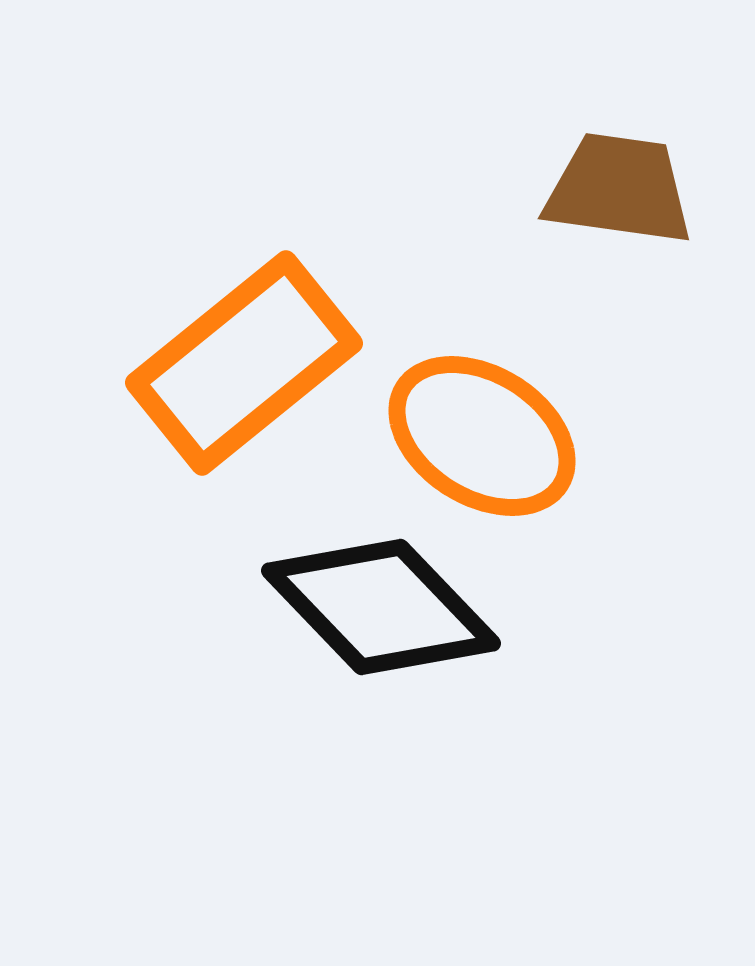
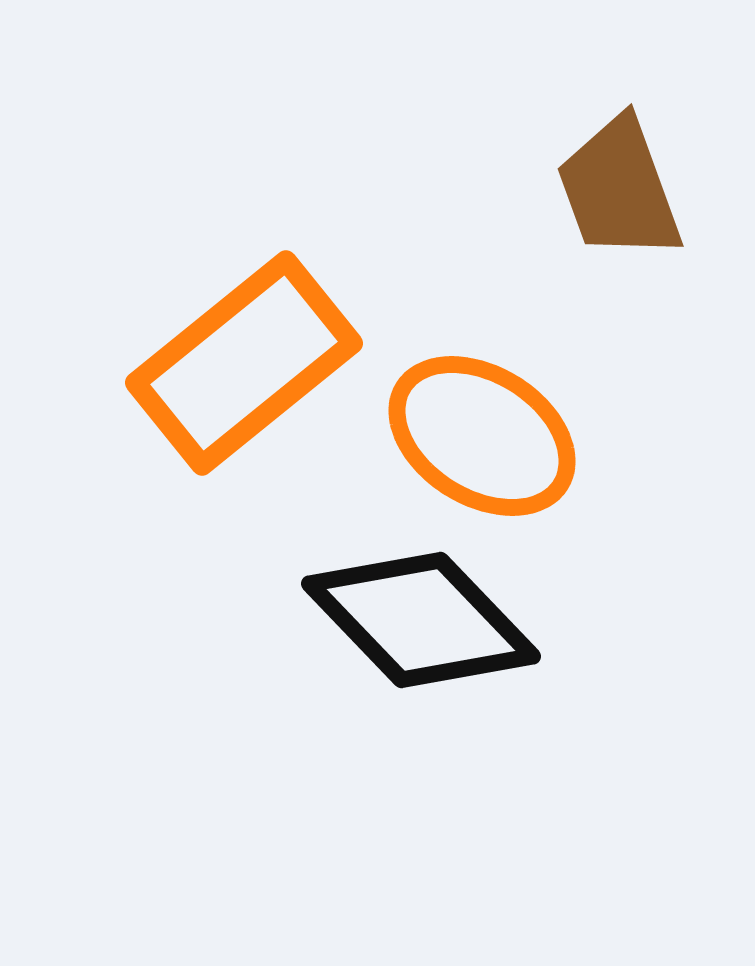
brown trapezoid: rotated 118 degrees counterclockwise
black diamond: moved 40 px right, 13 px down
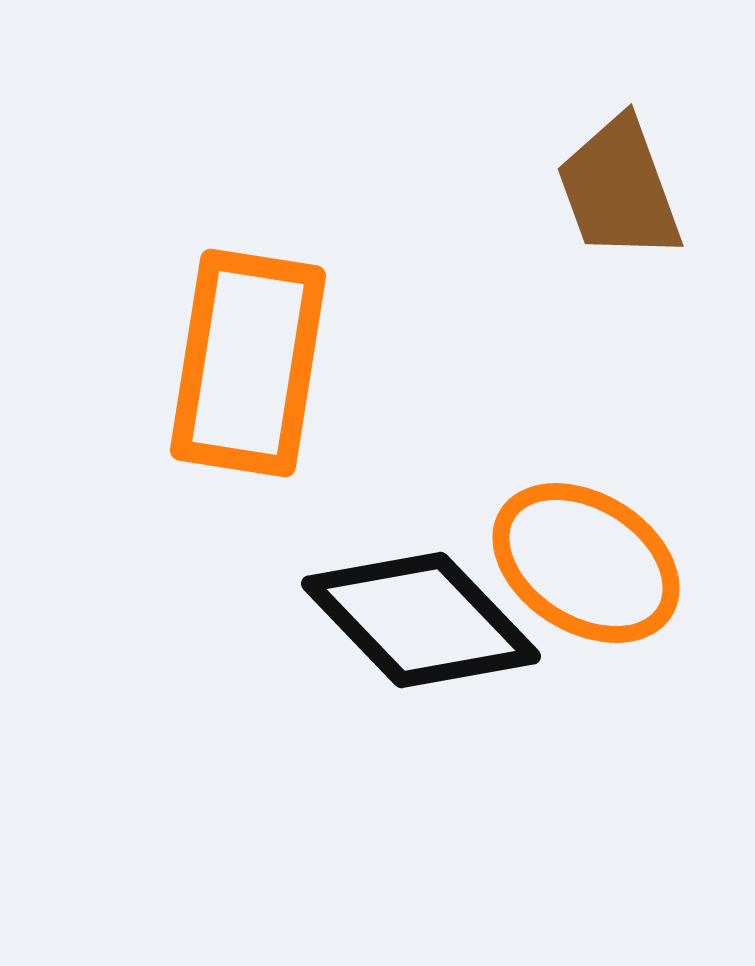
orange rectangle: moved 4 px right; rotated 42 degrees counterclockwise
orange ellipse: moved 104 px right, 127 px down
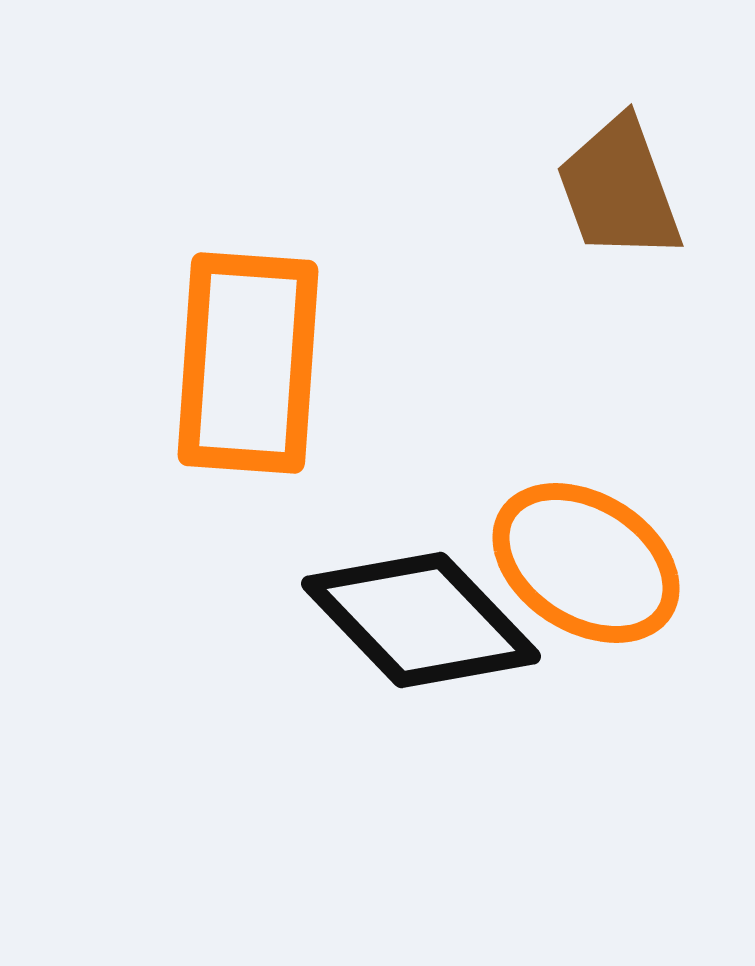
orange rectangle: rotated 5 degrees counterclockwise
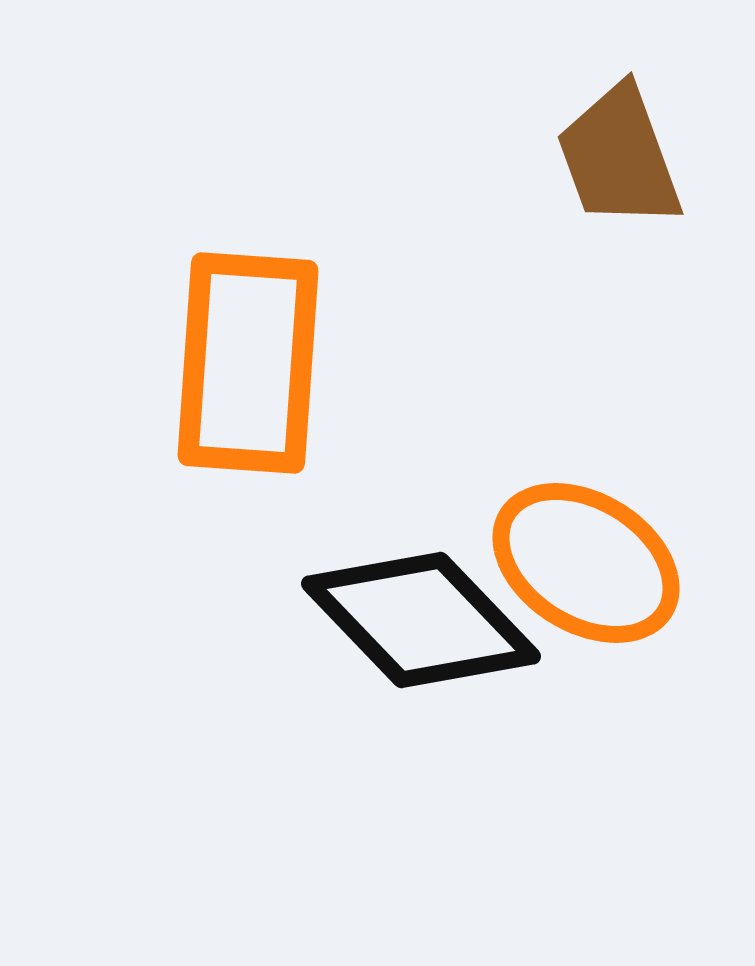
brown trapezoid: moved 32 px up
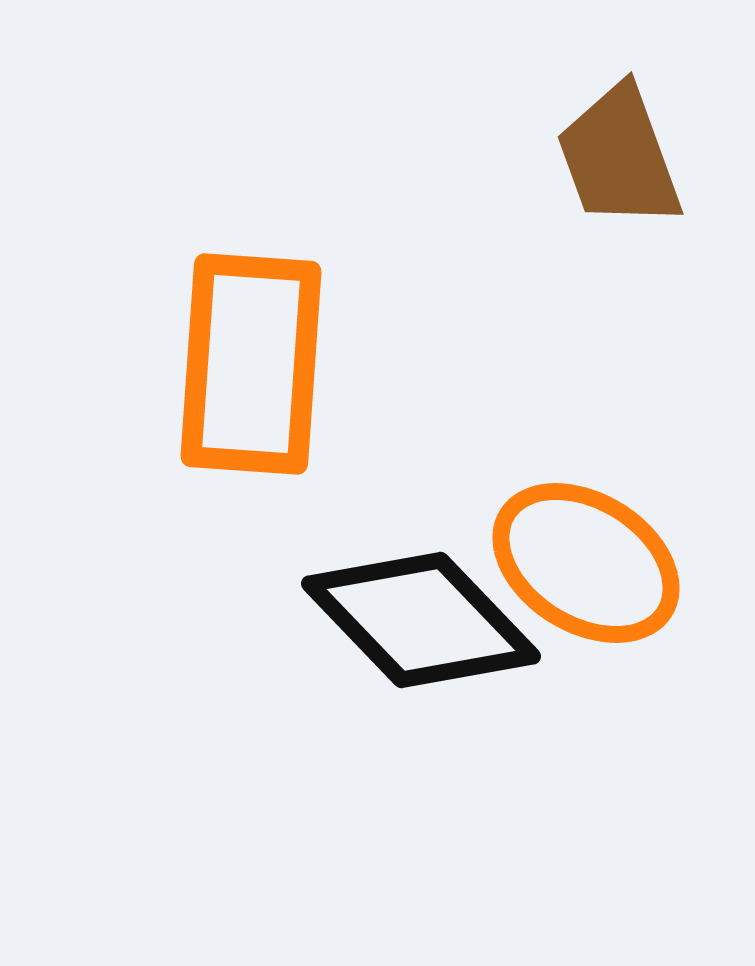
orange rectangle: moved 3 px right, 1 px down
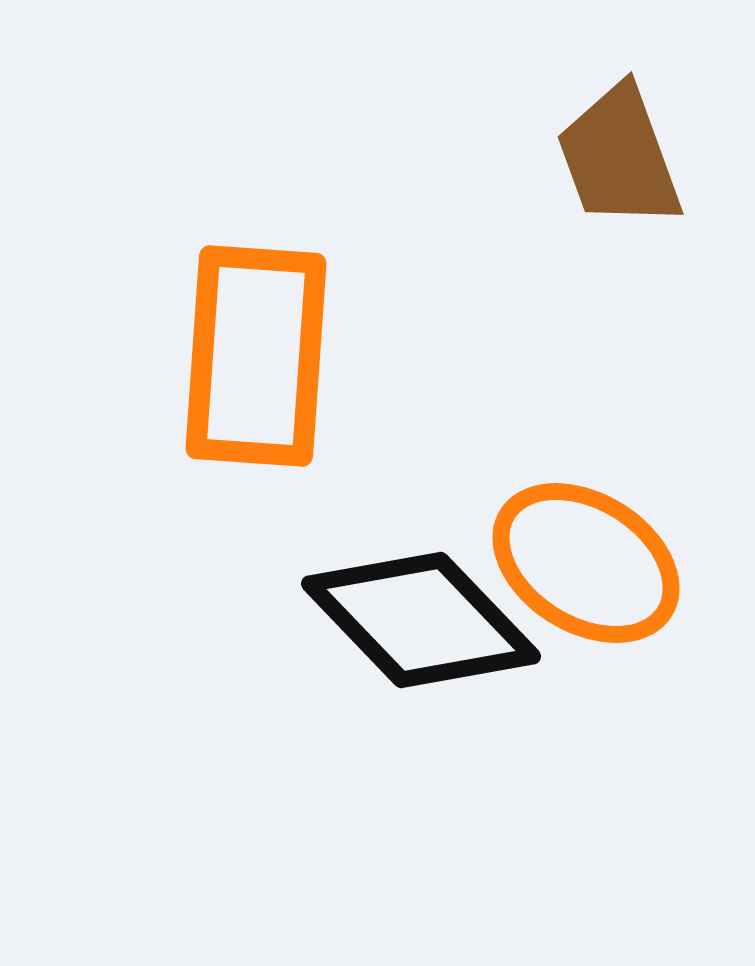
orange rectangle: moved 5 px right, 8 px up
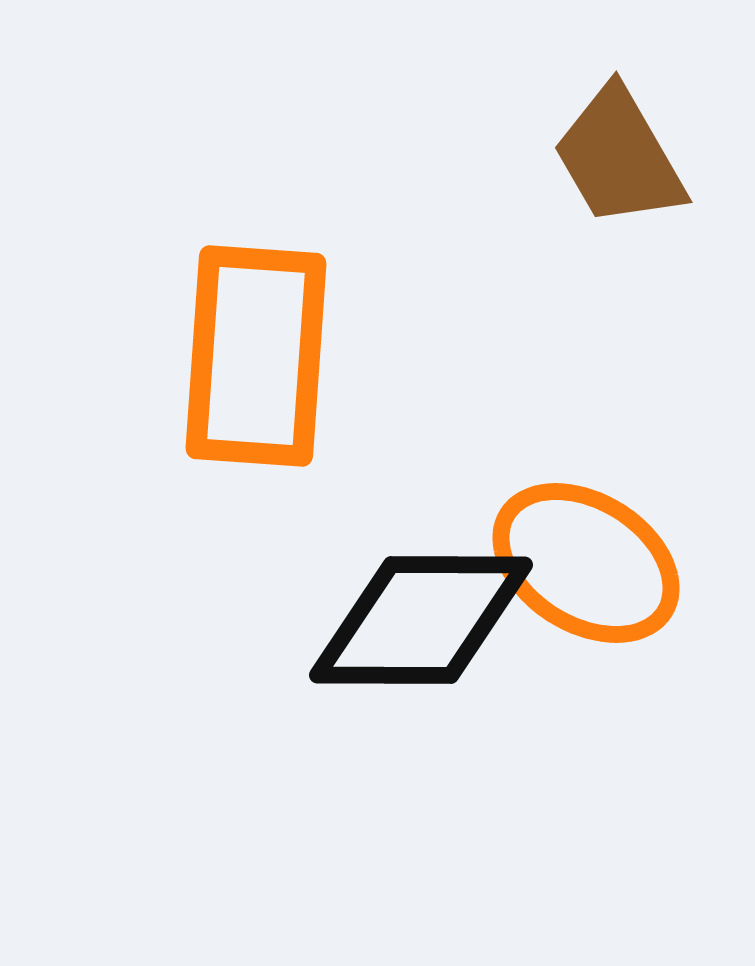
brown trapezoid: rotated 10 degrees counterclockwise
black diamond: rotated 46 degrees counterclockwise
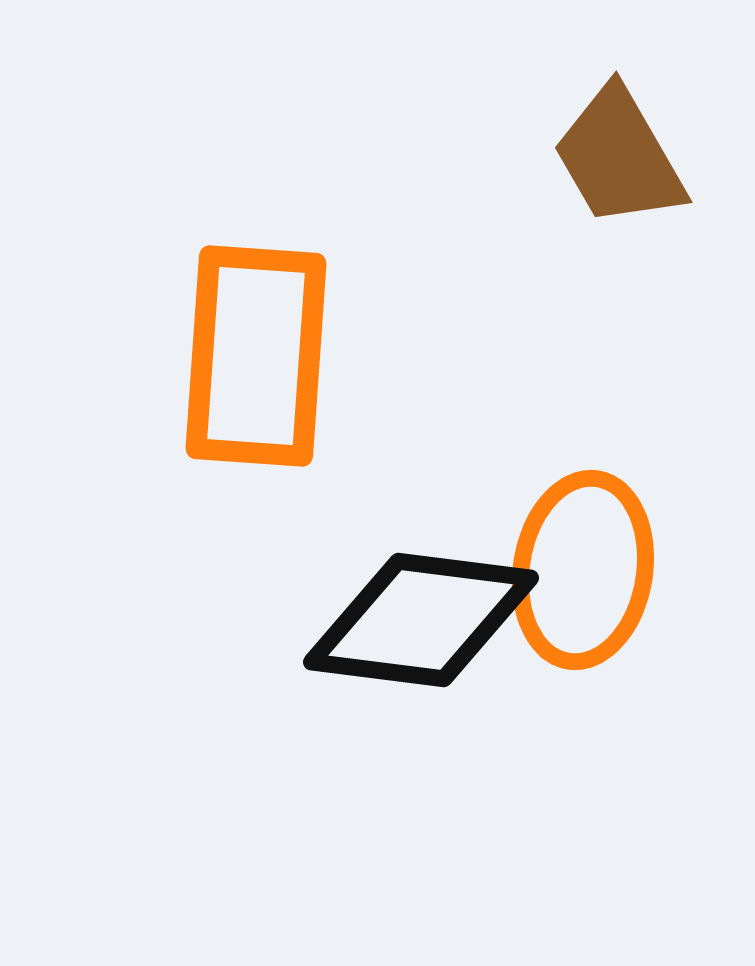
orange ellipse: moved 3 px left, 7 px down; rotated 67 degrees clockwise
black diamond: rotated 7 degrees clockwise
